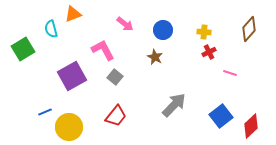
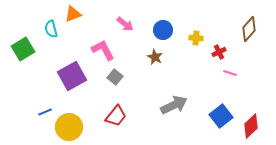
yellow cross: moved 8 px left, 6 px down
red cross: moved 10 px right
gray arrow: rotated 20 degrees clockwise
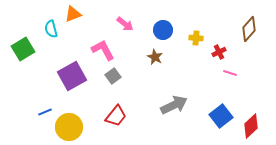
gray square: moved 2 px left, 1 px up; rotated 14 degrees clockwise
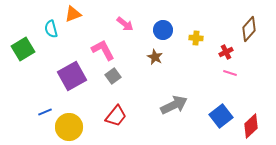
red cross: moved 7 px right
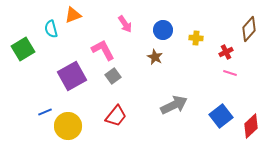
orange triangle: moved 1 px down
pink arrow: rotated 18 degrees clockwise
yellow circle: moved 1 px left, 1 px up
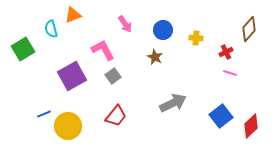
gray arrow: moved 1 px left, 2 px up
blue line: moved 1 px left, 2 px down
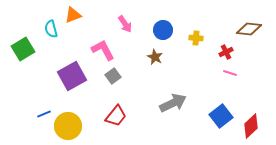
brown diamond: rotated 55 degrees clockwise
